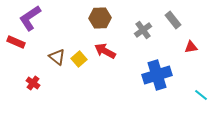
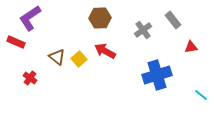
red cross: moved 3 px left, 5 px up
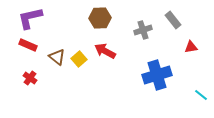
purple L-shape: rotated 20 degrees clockwise
gray cross: rotated 18 degrees clockwise
red rectangle: moved 12 px right, 3 px down
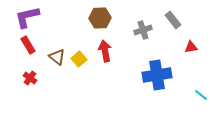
purple L-shape: moved 3 px left, 1 px up
red rectangle: rotated 36 degrees clockwise
red arrow: rotated 50 degrees clockwise
blue cross: rotated 8 degrees clockwise
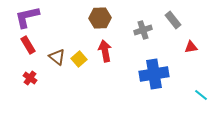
blue cross: moved 3 px left, 1 px up
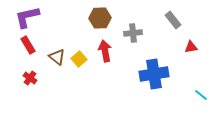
gray cross: moved 10 px left, 3 px down; rotated 12 degrees clockwise
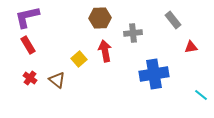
brown triangle: moved 23 px down
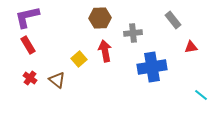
blue cross: moved 2 px left, 7 px up
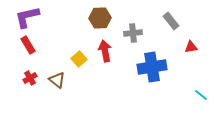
gray rectangle: moved 2 px left, 1 px down
red cross: rotated 24 degrees clockwise
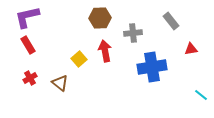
red triangle: moved 2 px down
brown triangle: moved 3 px right, 3 px down
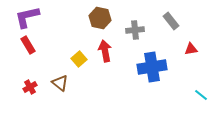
brown hexagon: rotated 15 degrees clockwise
gray cross: moved 2 px right, 3 px up
red cross: moved 9 px down
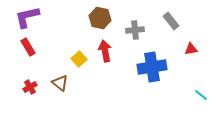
red rectangle: moved 2 px down
